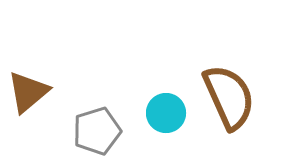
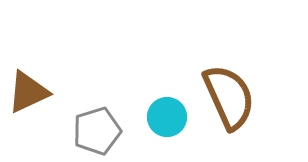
brown triangle: rotated 15 degrees clockwise
cyan circle: moved 1 px right, 4 px down
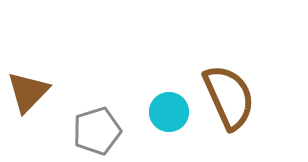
brown triangle: rotated 21 degrees counterclockwise
cyan circle: moved 2 px right, 5 px up
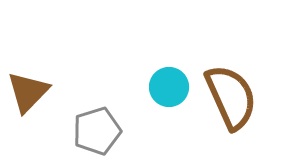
brown semicircle: moved 2 px right
cyan circle: moved 25 px up
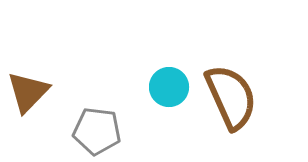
gray pentagon: rotated 24 degrees clockwise
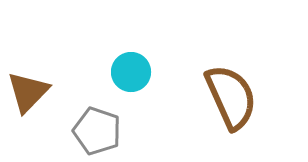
cyan circle: moved 38 px left, 15 px up
gray pentagon: rotated 12 degrees clockwise
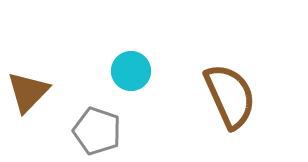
cyan circle: moved 1 px up
brown semicircle: moved 1 px left, 1 px up
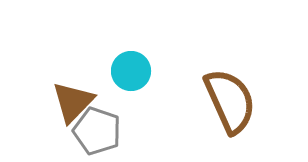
brown triangle: moved 45 px right, 10 px down
brown semicircle: moved 5 px down
